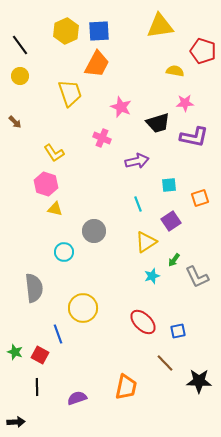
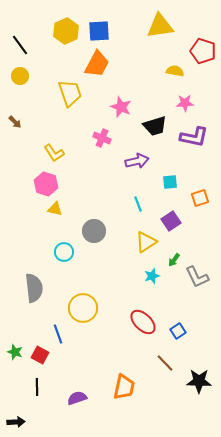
black trapezoid at (158, 123): moved 3 px left, 3 px down
cyan square at (169, 185): moved 1 px right, 3 px up
blue square at (178, 331): rotated 21 degrees counterclockwise
orange trapezoid at (126, 387): moved 2 px left
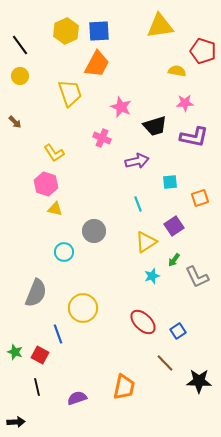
yellow semicircle at (175, 71): moved 2 px right
purple square at (171, 221): moved 3 px right, 5 px down
gray semicircle at (34, 288): moved 2 px right, 5 px down; rotated 28 degrees clockwise
black line at (37, 387): rotated 12 degrees counterclockwise
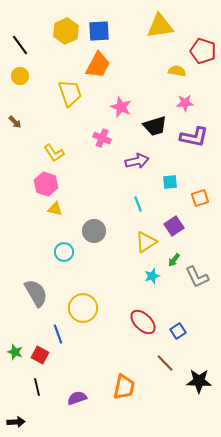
orange trapezoid at (97, 64): moved 1 px right, 1 px down
gray semicircle at (36, 293): rotated 52 degrees counterclockwise
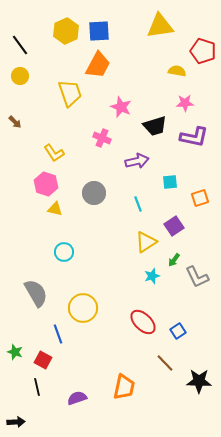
gray circle at (94, 231): moved 38 px up
red square at (40, 355): moved 3 px right, 5 px down
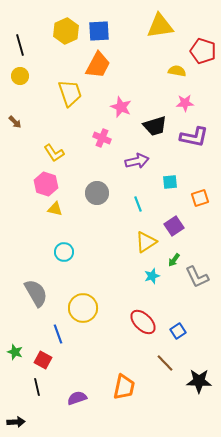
black line at (20, 45): rotated 20 degrees clockwise
gray circle at (94, 193): moved 3 px right
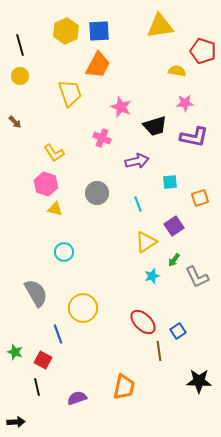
brown line at (165, 363): moved 6 px left, 12 px up; rotated 36 degrees clockwise
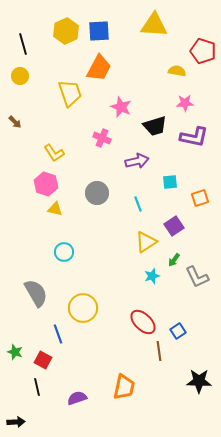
yellow triangle at (160, 26): moved 6 px left, 1 px up; rotated 12 degrees clockwise
black line at (20, 45): moved 3 px right, 1 px up
orange trapezoid at (98, 65): moved 1 px right, 3 px down
